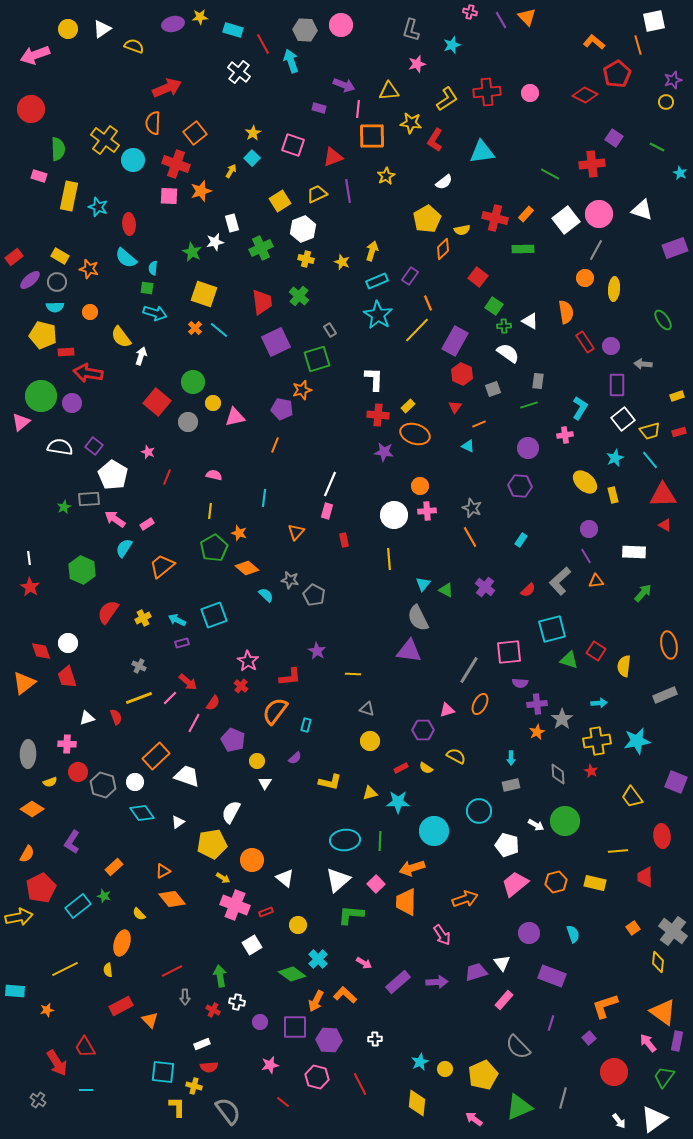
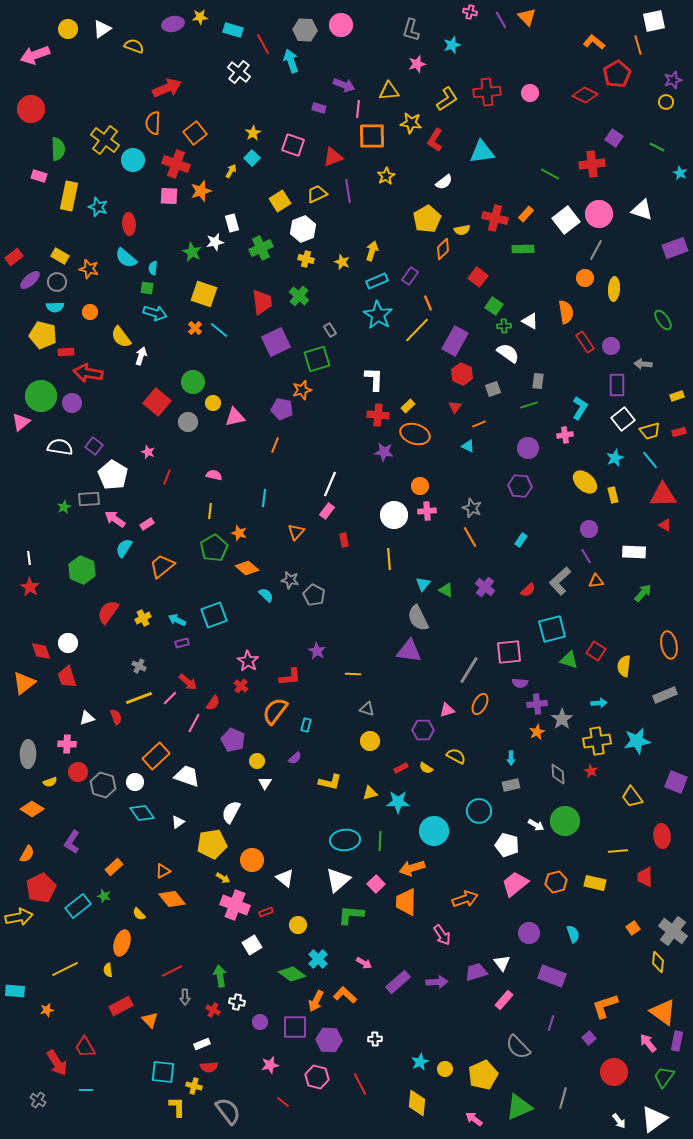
pink rectangle at (327, 511): rotated 21 degrees clockwise
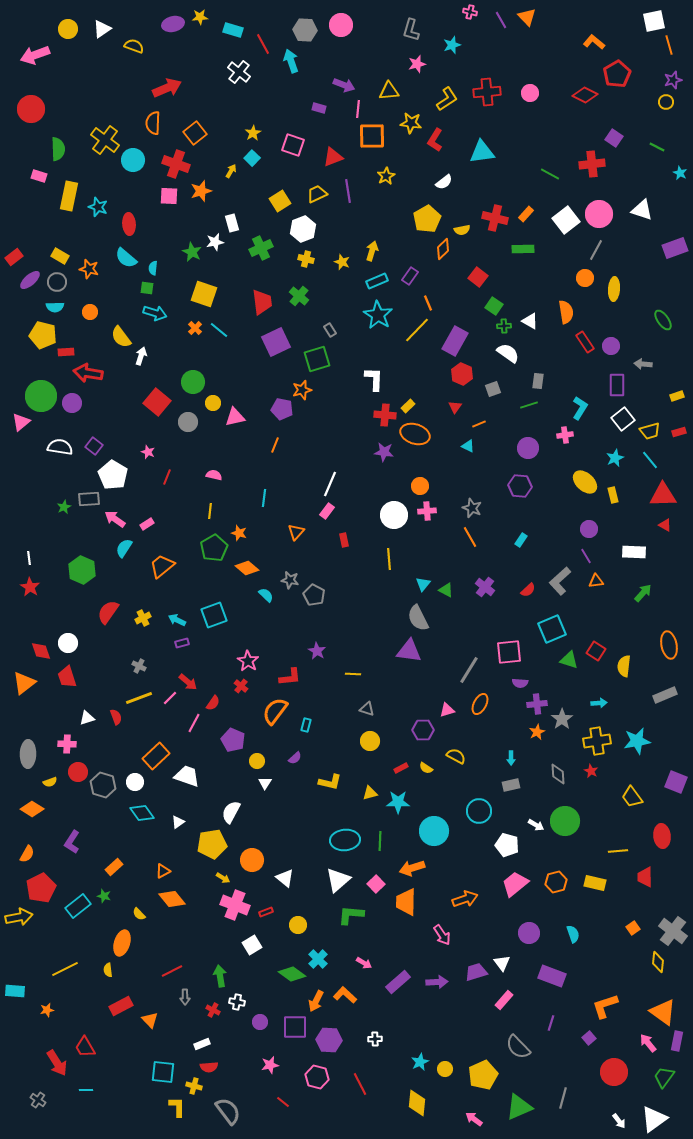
orange line at (638, 45): moved 31 px right
red cross at (378, 415): moved 7 px right
cyan square at (552, 629): rotated 8 degrees counterclockwise
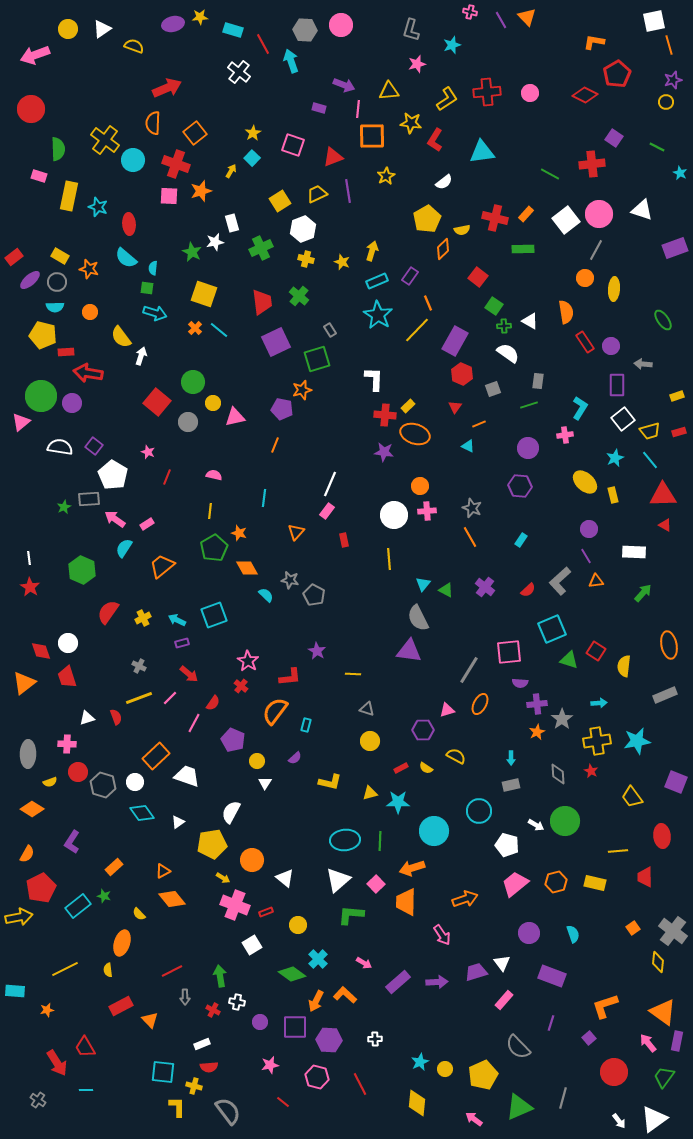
orange L-shape at (594, 42): rotated 30 degrees counterclockwise
orange diamond at (247, 568): rotated 20 degrees clockwise
red arrow at (188, 682): moved 1 px right, 8 px up
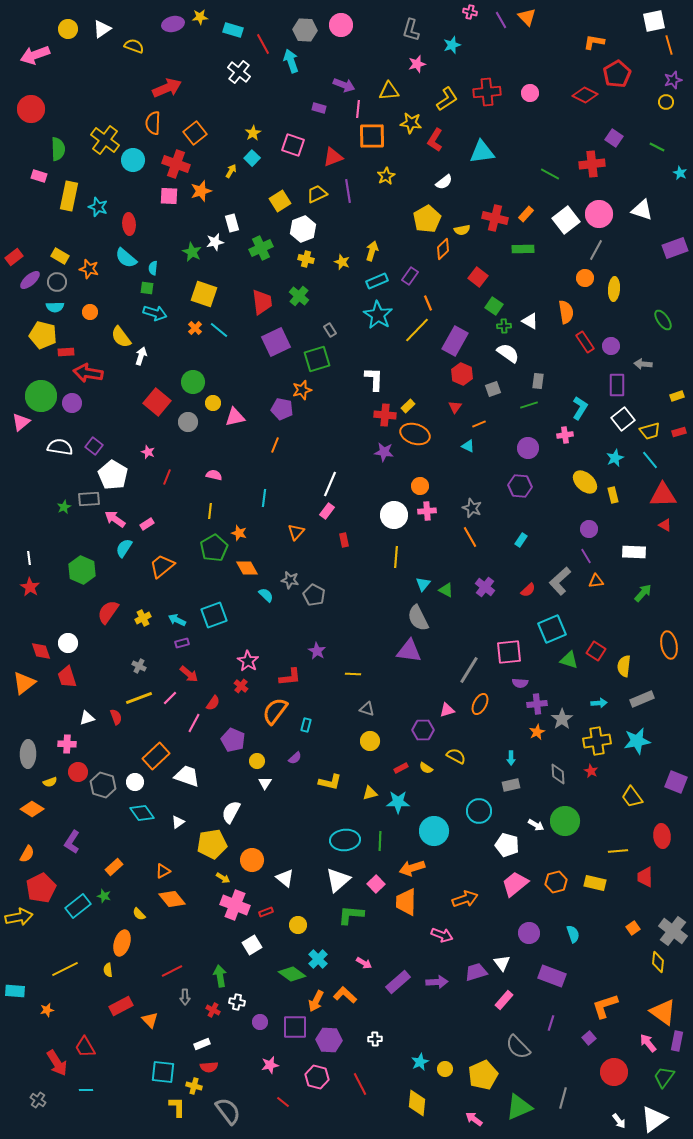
yellow line at (389, 559): moved 7 px right, 2 px up; rotated 10 degrees clockwise
gray rectangle at (665, 695): moved 23 px left, 4 px down
pink arrow at (442, 935): rotated 35 degrees counterclockwise
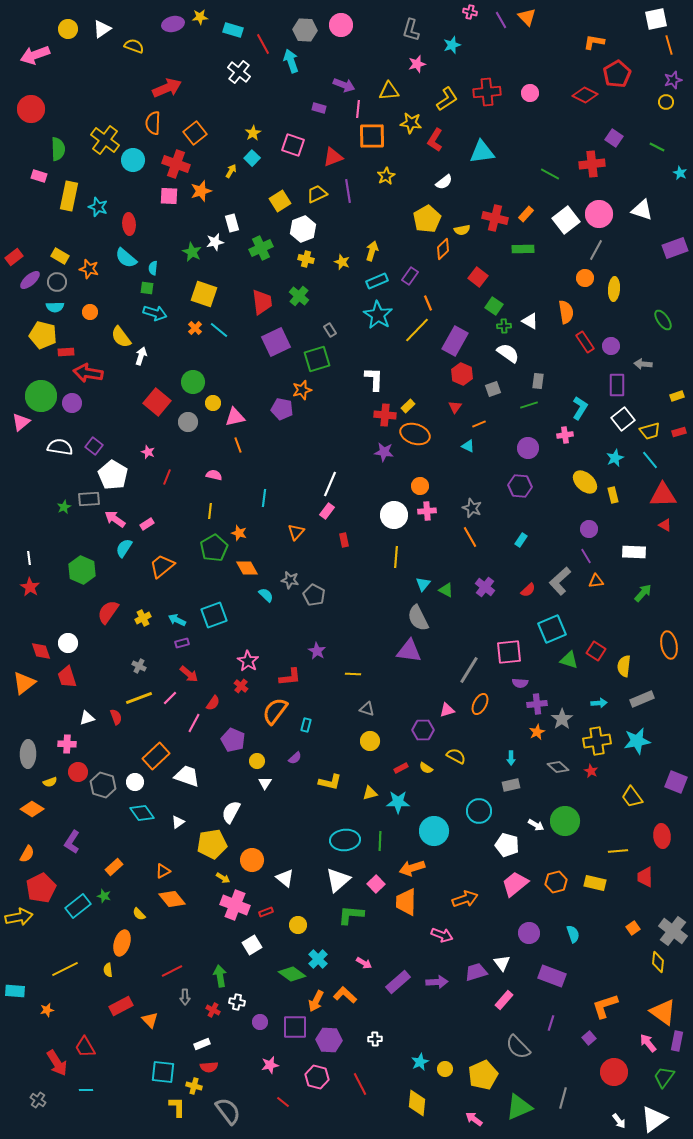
white square at (654, 21): moved 2 px right, 2 px up
orange line at (275, 445): moved 37 px left; rotated 42 degrees counterclockwise
gray diamond at (558, 774): moved 7 px up; rotated 45 degrees counterclockwise
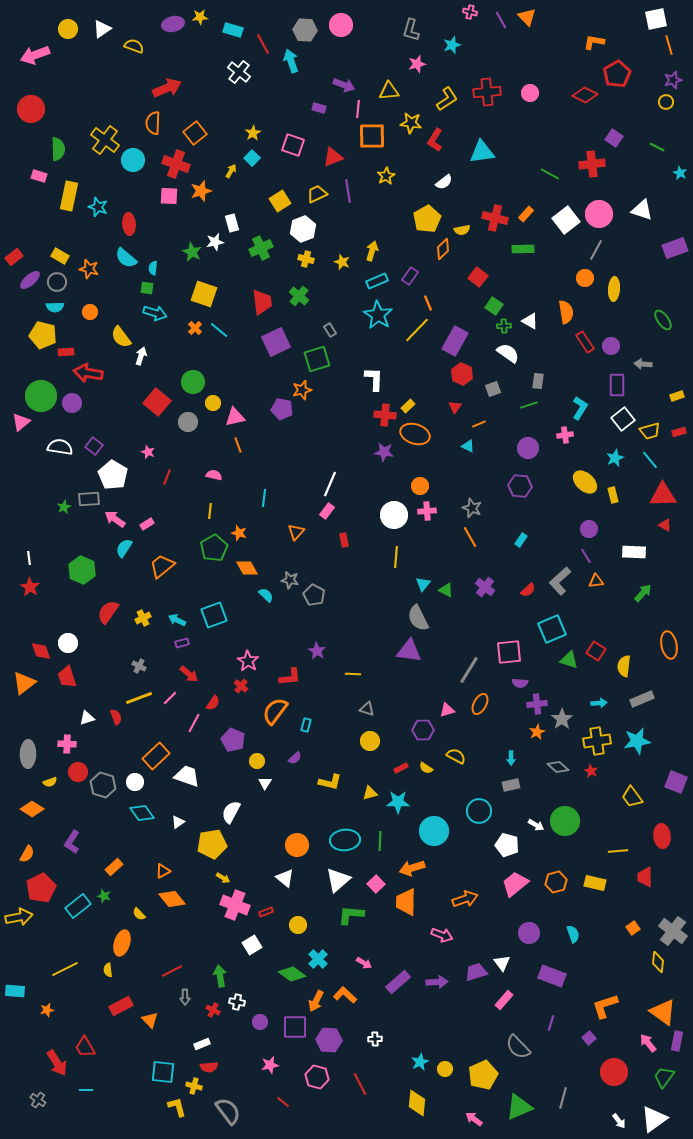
orange circle at (252, 860): moved 45 px right, 15 px up
yellow L-shape at (177, 1107): rotated 15 degrees counterclockwise
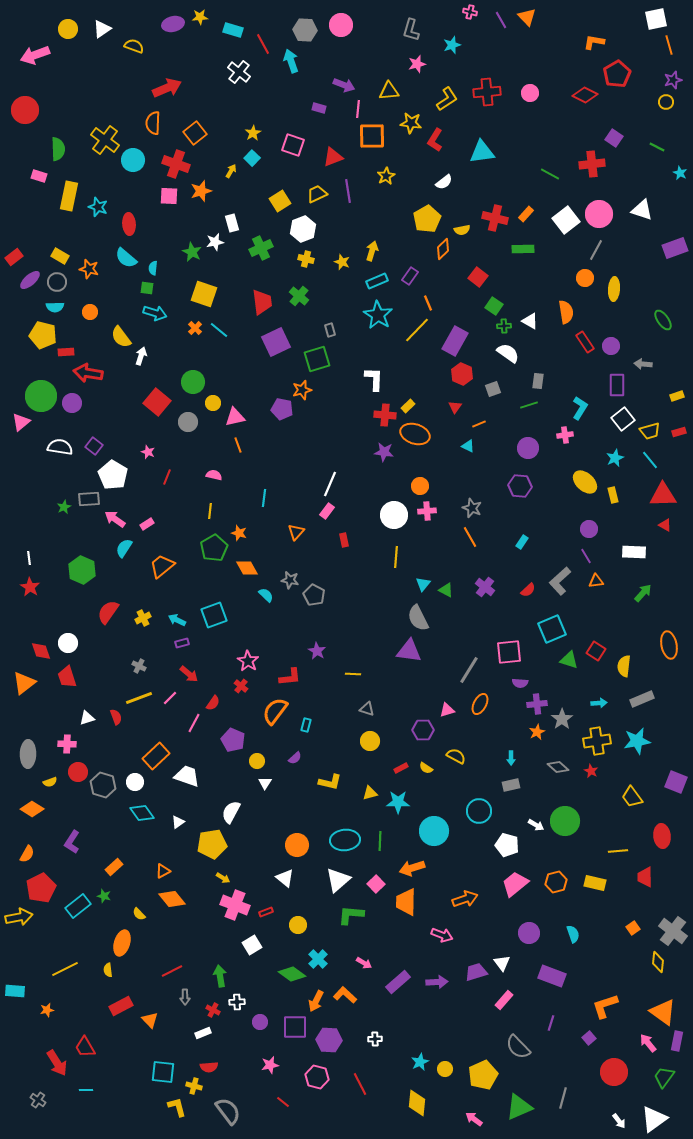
red circle at (31, 109): moved 6 px left, 1 px down
gray rectangle at (330, 330): rotated 16 degrees clockwise
cyan rectangle at (521, 540): moved 1 px right, 2 px down
white cross at (237, 1002): rotated 14 degrees counterclockwise
white rectangle at (202, 1044): moved 1 px right, 11 px up
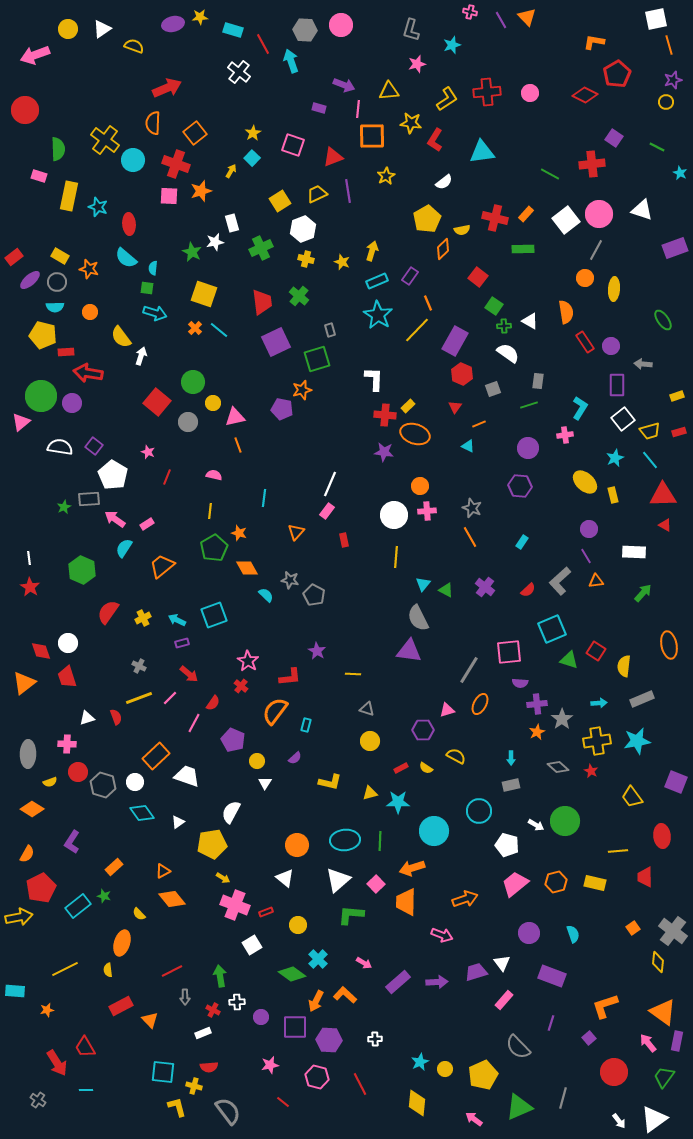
purple circle at (260, 1022): moved 1 px right, 5 px up
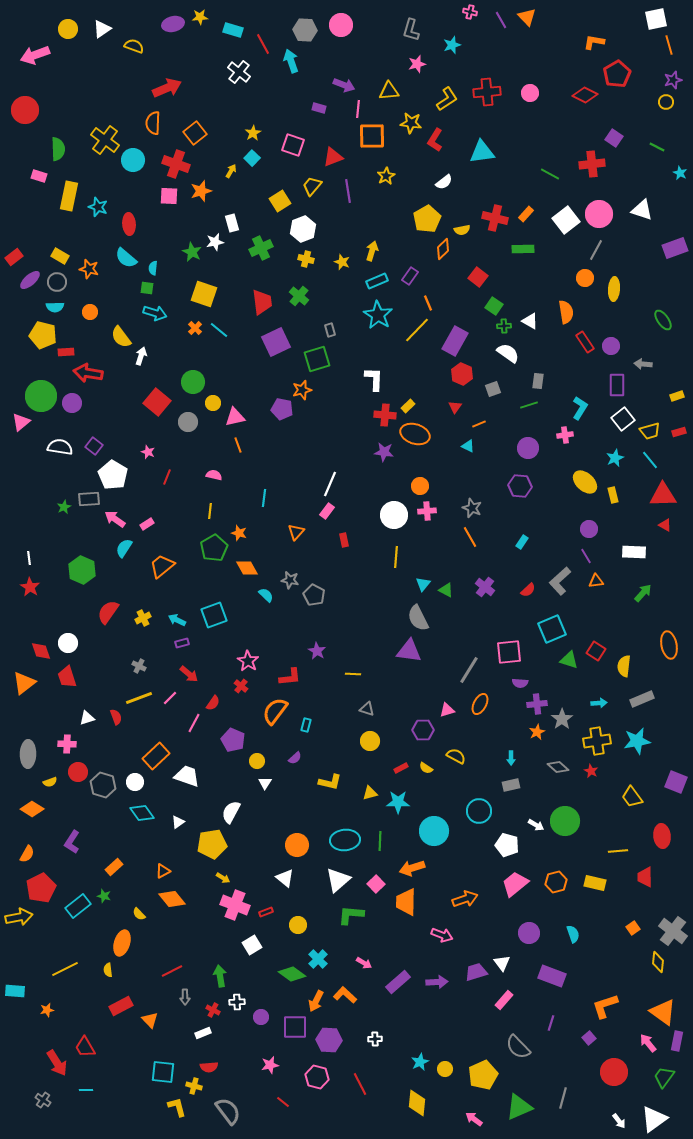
yellow trapezoid at (317, 194): moved 5 px left, 8 px up; rotated 25 degrees counterclockwise
gray cross at (38, 1100): moved 5 px right
